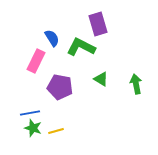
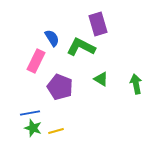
purple pentagon: rotated 10 degrees clockwise
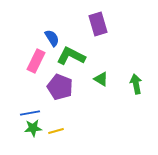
green L-shape: moved 10 px left, 9 px down
green star: rotated 24 degrees counterclockwise
